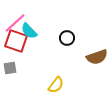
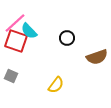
gray square: moved 1 px right, 8 px down; rotated 32 degrees clockwise
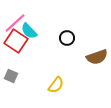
red square: rotated 15 degrees clockwise
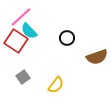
pink line: moved 6 px right, 6 px up
gray square: moved 12 px right, 1 px down; rotated 32 degrees clockwise
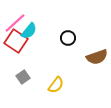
pink line: moved 6 px left, 6 px down
cyan semicircle: rotated 96 degrees counterclockwise
black circle: moved 1 px right
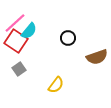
gray square: moved 4 px left, 8 px up
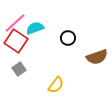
cyan semicircle: moved 6 px right, 3 px up; rotated 150 degrees counterclockwise
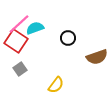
pink line: moved 4 px right, 1 px down
gray square: moved 1 px right
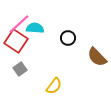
cyan semicircle: rotated 24 degrees clockwise
brown semicircle: rotated 65 degrees clockwise
yellow semicircle: moved 2 px left, 1 px down
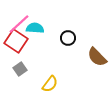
yellow semicircle: moved 4 px left, 2 px up
